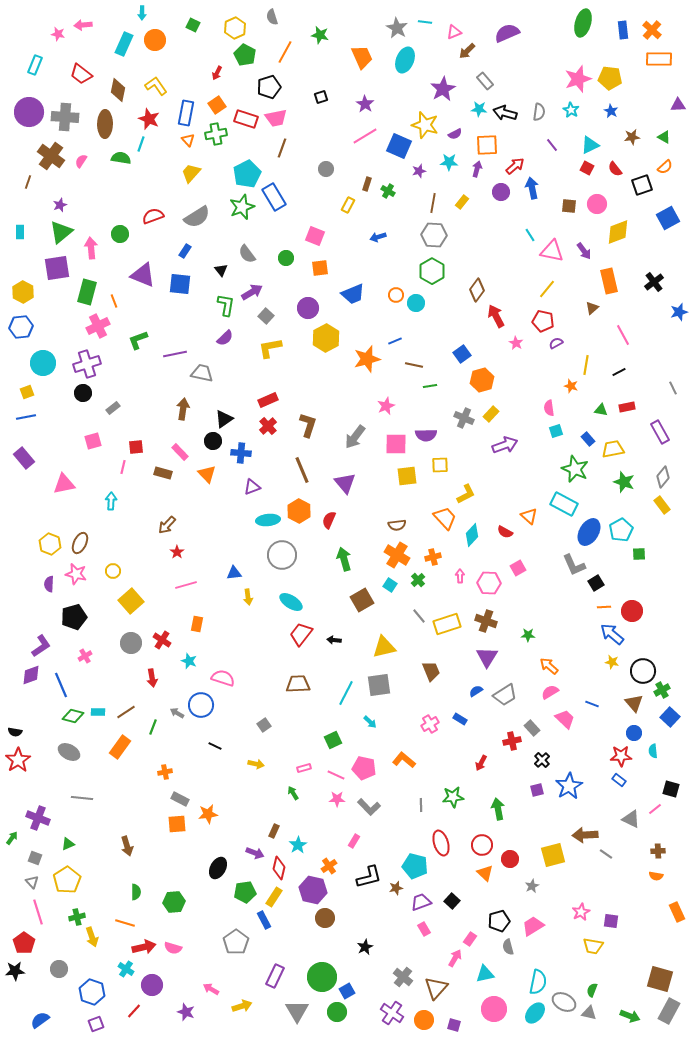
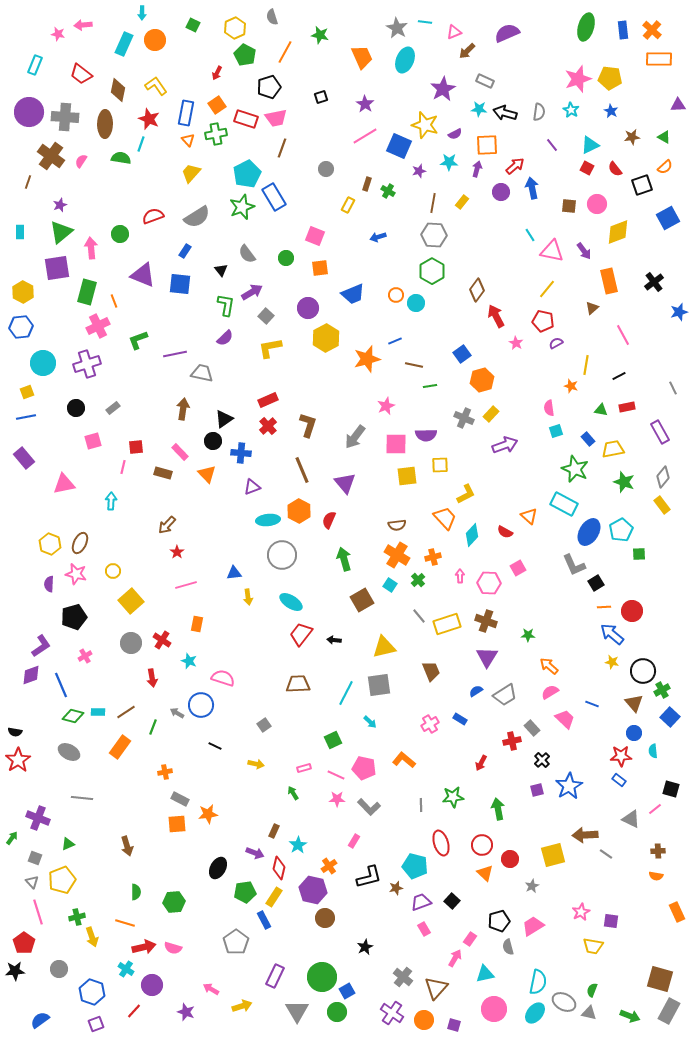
green ellipse at (583, 23): moved 3 px right, 4 px down
gray rectangle at (485, 81): rotated 24 degrees counterclockwise
black line at (619, 372): moved 4 px down
black circle at (83, 393): moved 7 px left, 15 px down
yellow pentagon at (67, 880): moved 5 px left; rotated 12 degrees clockwise
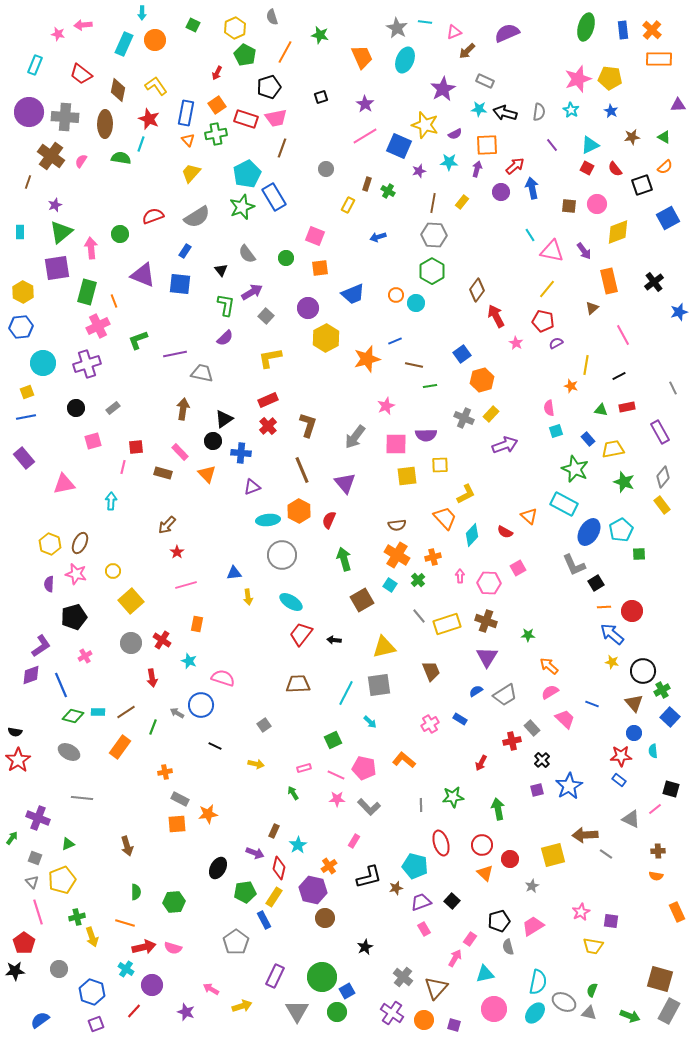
purple star at (60, 205): moved 5 px left
yellow L-shape at (270, 348): moved 10 px down
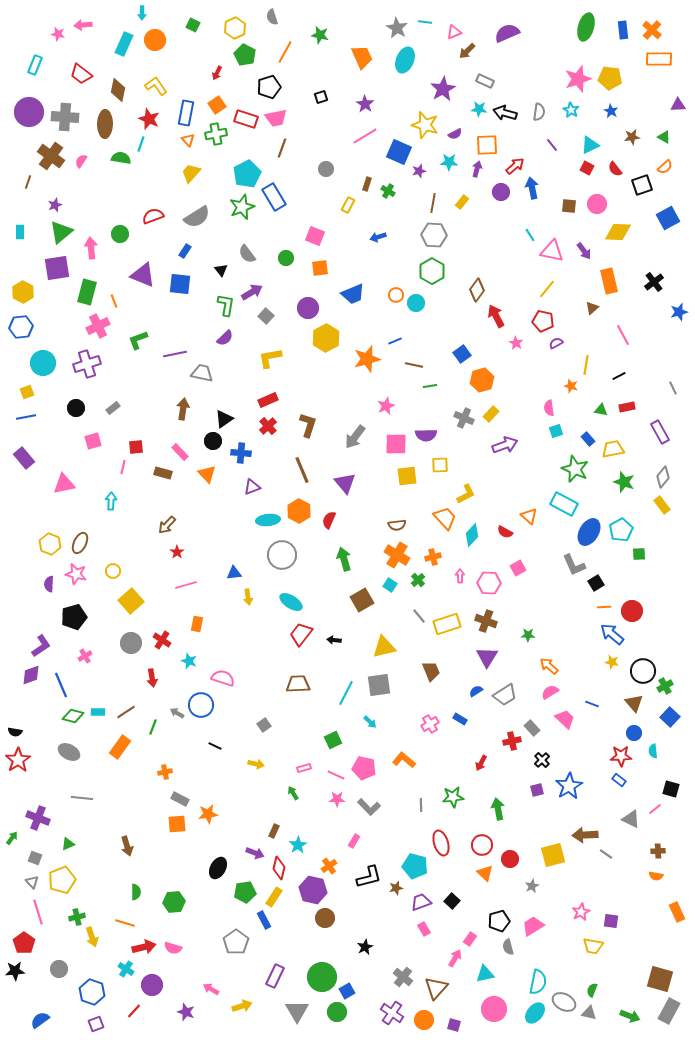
blue square at (399, 146): moved 6 px down
yellow diamond at (618, 232): rotated 24 degrees clockwise
green cross at (662, 690): moved 3 px right, 4 px up
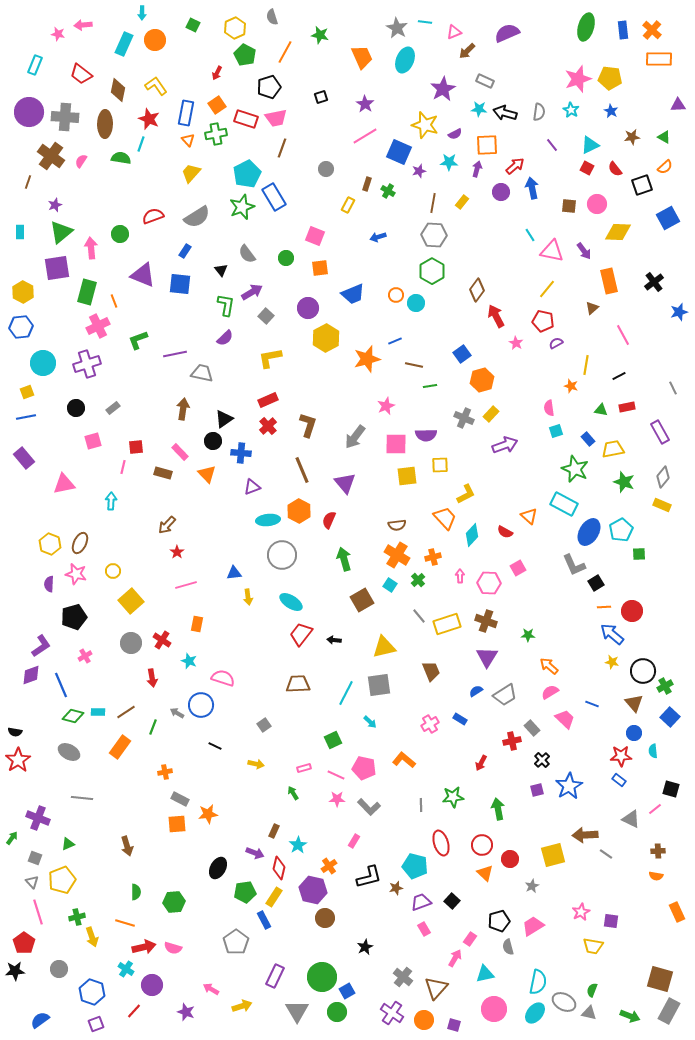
yellow rectangle at (662, 505): rotated 30 degrees counterclockwise
